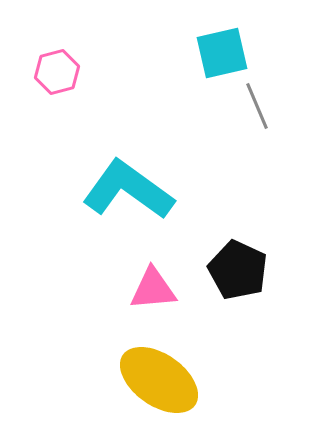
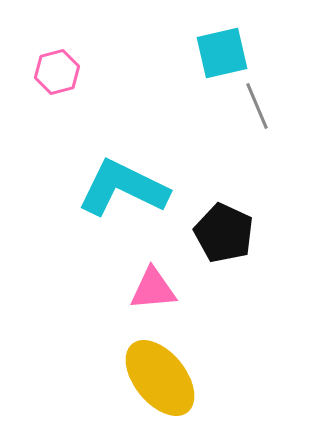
cyan L-shape: moved 5 px left, 2 px up; rotated 10 degrees counterclockwise
black pentagon: moved 14 px left, 37 px up
yellow ellipse: moved 1 px right, 2 px up; rotated 16 degrees clockwise
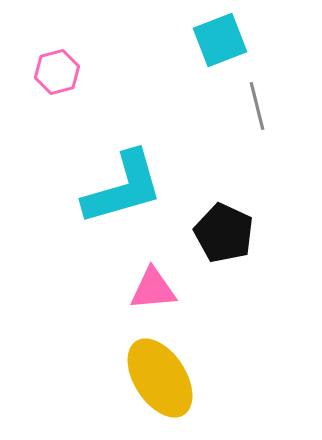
cyan square: moved 2 px left, 13 px up; rotated 8 degrees counterclockwise
gray line: rotated 9 degrees clockwise
cyan L-shape: rotated 138 degrees clockwise
yellow ellipse: rotated 6 degrees clockwise
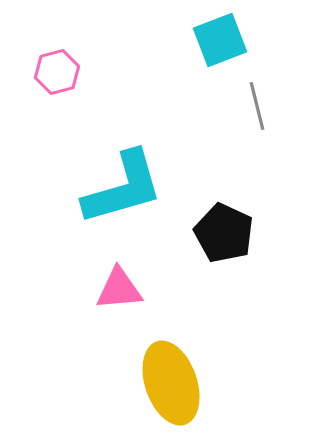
pink triangle: moved 34 px left
yellow ellipse: moved 11 px right, 5 px down; rotated 14 degrees clockwise
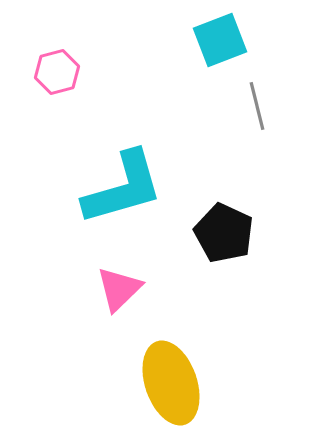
pink triangle: rotated 39 degrees counterclockwise
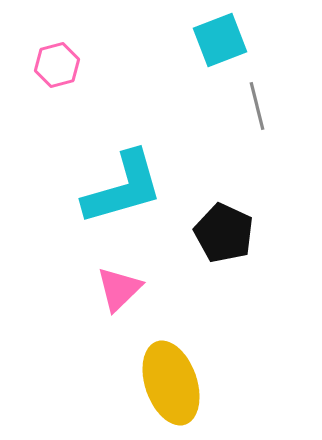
pink hexagon: moved 7 px up
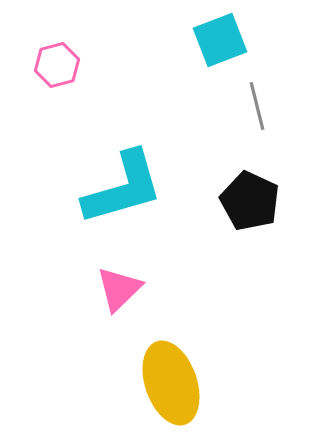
black pentagon: moved 26 px right, 32 px up
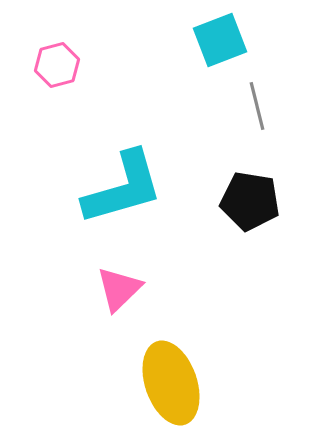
black pentagon: rotated 16 degrees counterclockwise
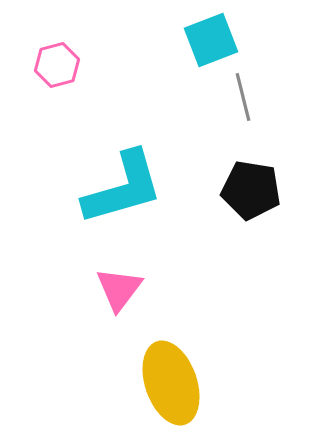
cyan square: moved 9 px left
gray line: moved 14 px left, 9 px up
black pentagon: moved 1 px right, 11 px up
pink triangle: rotated 9 degrees counterclockwise
